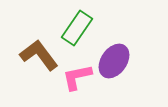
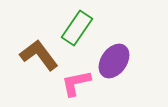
pink L-shape: moved 1 px left, 6 px down
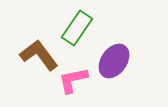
pink L-shape: moved 3 px left, 3 px up
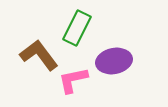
green rectangle: rotated 8 degrees counterclockwise
purple ellipse: rotated 44 degrees clockwise
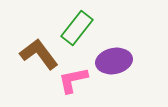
green rectangle: rotated 12 degrees clockwise
brown L-shape: moved 1 px up
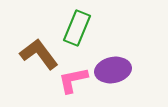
green rectangle: rotated 16 degrees counterclockwise
purple ellipse: moved 1 px left, 9 px down
